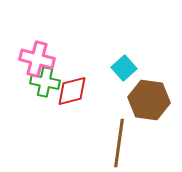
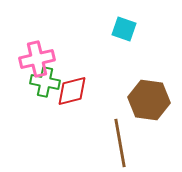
pink cross: rotated 28 degrees counterclockwise
cyan square: moved 39 px up; rotated 30 degrees counterclockwise
brown line: moved 1 px right; rotated 18 degrees counterclockwise
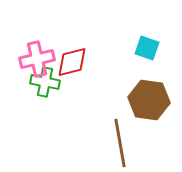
cyan square: moved 23 px right, 19 px down
red diamond: moved 29 px up
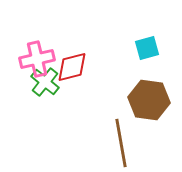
cyan square: rotated 35 degrees counterclockwise
red diamond: moved 5 px down
green cross: rotated 28 degrees clockwise
brown line: moved 1 px right
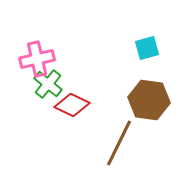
red diamond: moved 38 px down; rotated 40 degrees clockwise
green cross: moved 3 px right, 2 px down
brown line: moved 2 px left; rotated 36 degrees clockwise
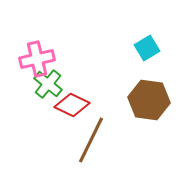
cyan square: rotated 15 degrees counterclockwise
brown line: moved 28 px left, 3 px up
